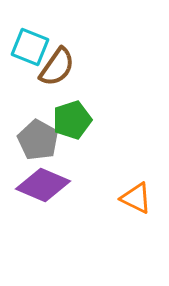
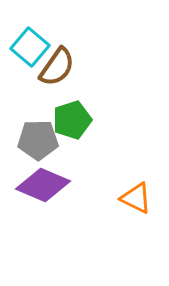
cyan square: rotated 18 degrees clockwise
gray pentagon: rotated 30 degrees counterclockwise
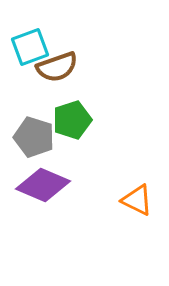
cyan square: rotated 30 degrees clockwise
brown semicircle: rotated 36 degrees clockwise
gray pentagon: moved 4 px left, 3 px up; rotated 18 degrees clockwise
orange triangle: moved 1 px right, 2 px down
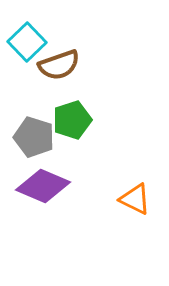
cyan square: moved 3 px left, 5 px up; rotated 24 degrees counterclockwise
brown semicircle: moved 2 px right, 2 px up
purple diamond: moved 1 px down
orange triangle: moved 2 px left, 1 px up
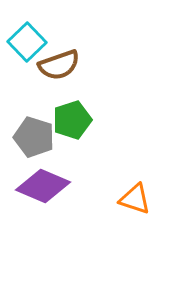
orange triangle: rotated 8 degrees counterclockwise
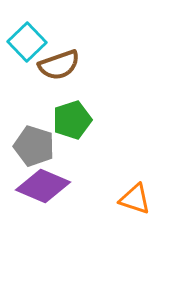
gray pentagon: moved 9 px down
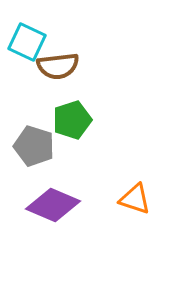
cyan square: rotated 21 degrees counterclockwise
brown semicircle: moved 1 px left, 1 px down; rotated 12 degrees clockwise
purple diamond: moved 10 px right, 19 px down
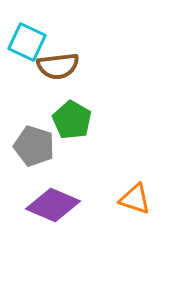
green pentagon: rotated 24 degrees counterclockwise
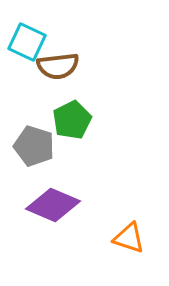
green pentagon: rotated 15 degrees clockwise
orange triangle: moved 6 px left, 39 px down
